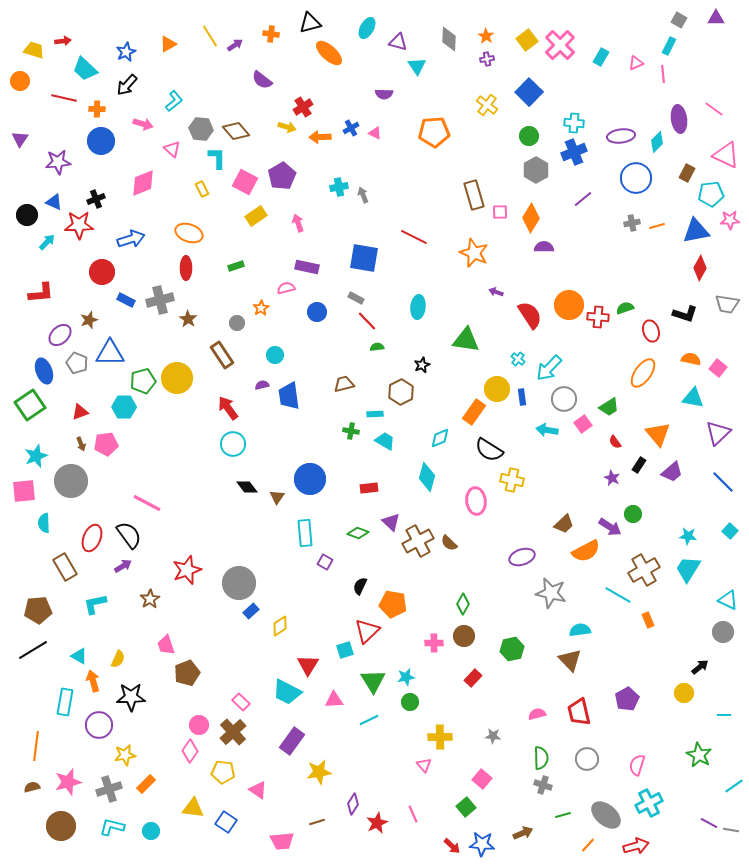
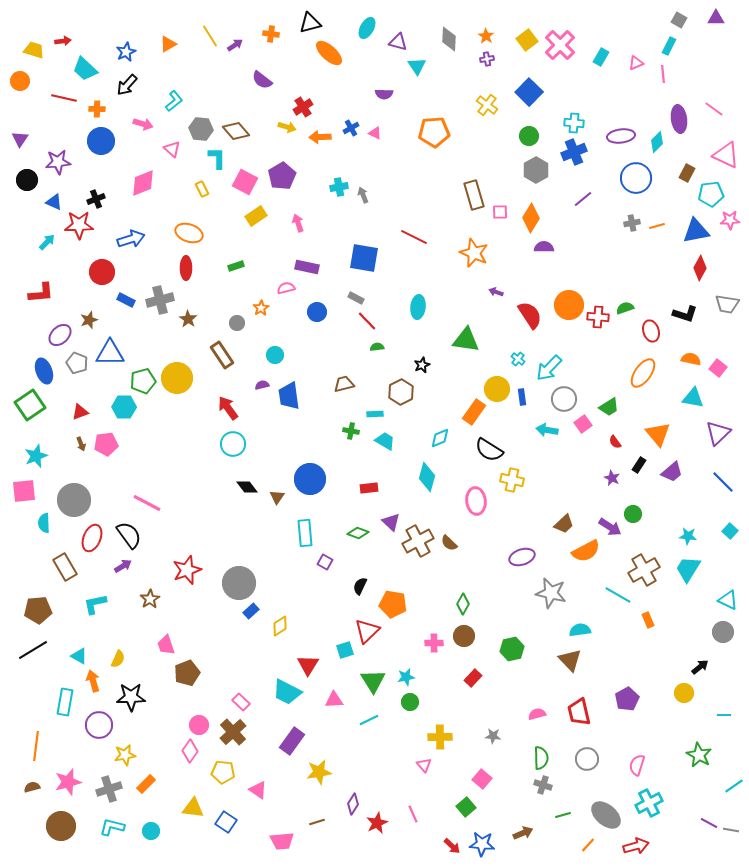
black circle at (27, 215): moved 35 px up
gray circle at (71, 481): moved 3 px right, 19 px down
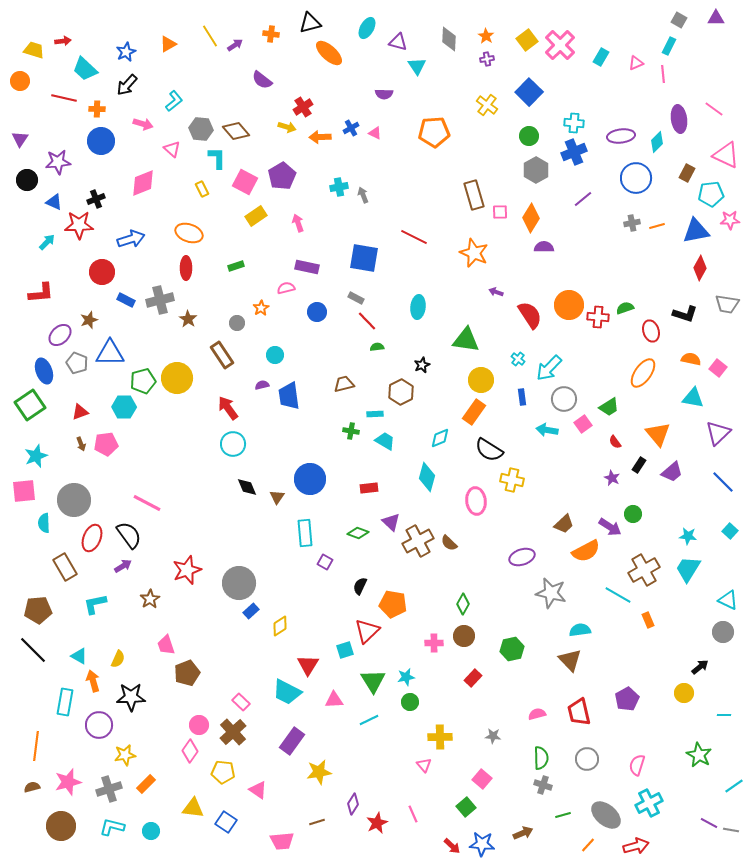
yellow circle at (497, 389): moved 16 px left, 9 px up
black diamond at (247, 487): rotated 15 degrees clockwise
black line at (33, 650): rotated 76 degrees clockwise
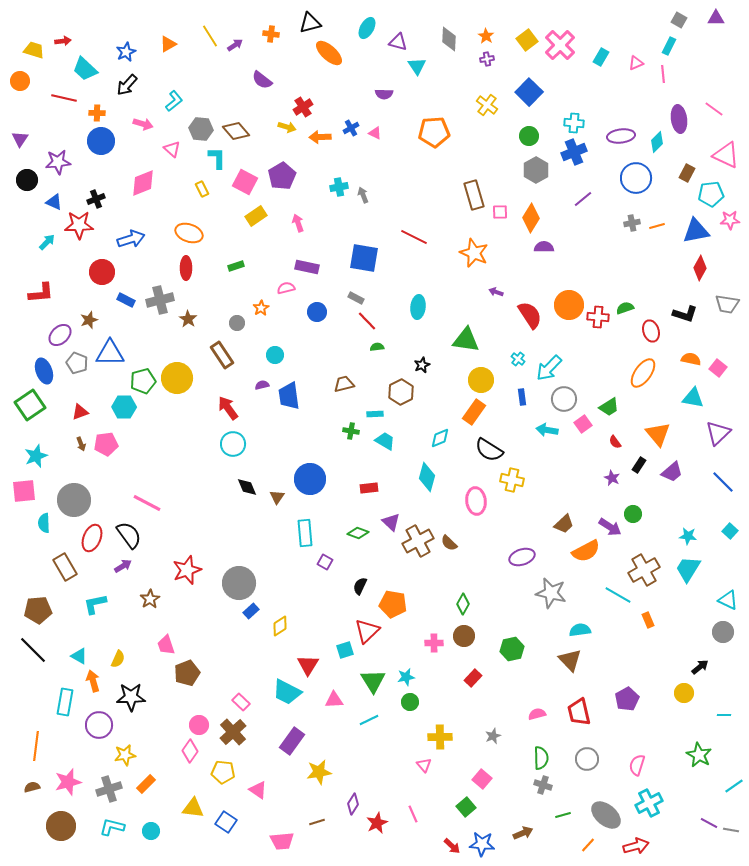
orange cross at (97, 109): moved 4 px down
gray star at (493, 736): rotated 28 degrees counterclockwise
